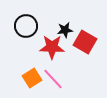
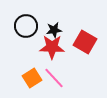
black star: moved 11 px left
pink line: moved 1 px right, 1 px up
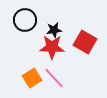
black circle: moved 1 px left, 6 px up
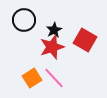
black circle: moved 1 px left
black star: rotated 21 degrees counterclockwise
red square: moved 2 px up
red star: rotated 20 degrees counterclockwise
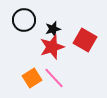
black star: moved 1 px left, 1 px up; rotated 14 degrees clockwise
